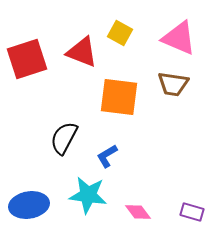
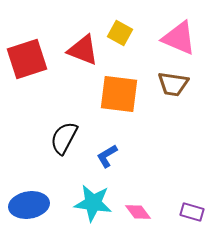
red triangle: moved 1 px right, 2 px up
orange square: moved 3 px up
cyan star: moved 5 px right, 8 px down
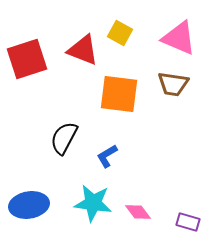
purple rectangle: moved 4 px left, 10 px down
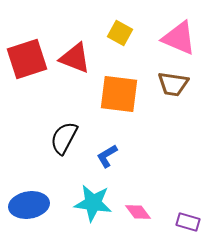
red triangle: moved 8 px left, 8 px down
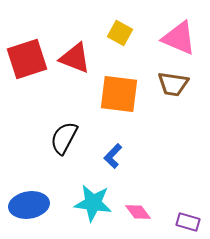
blue L-shape: moved 6 px right; rotated 15 degrees counterclockwise
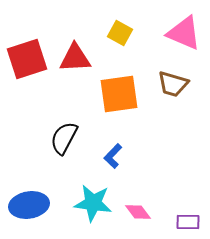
pink triangle: moved 5 px right, 5 px up
red triangle: rotated 24 degrees counterclockwise
brown trapezoid: rotated 8 degrees clockwise
orange square: rotated 15 degrees counterclockwise
purple rectangle: rotated 15 degrees counterclockwise
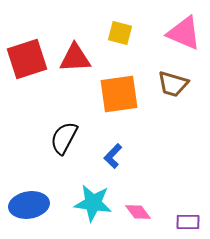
yellow square: rotated 15 degrees counterclockwise
